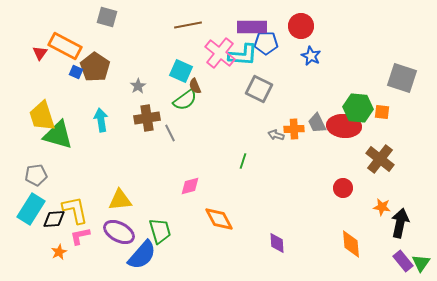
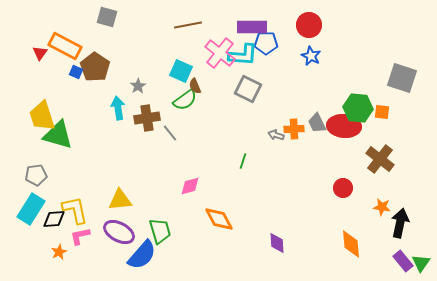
red circle at (301, 26): moved 8 px right, 1 px up
gray square at (259, 89): moved 11 px left
cyan arrow at (101, 120): moved 17 px right, 12 px up
gray line at (170, 133): rotated 12 degrees counterclockwise
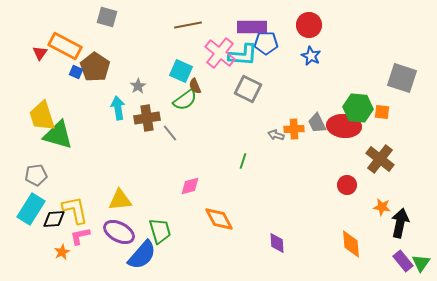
red circle at (343, 188): moved 4 px right, 3 px up
orange star at (59, 252): moved 3 px right
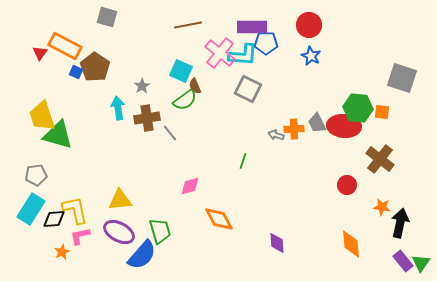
gray star at (138, 86): moved 4 px right
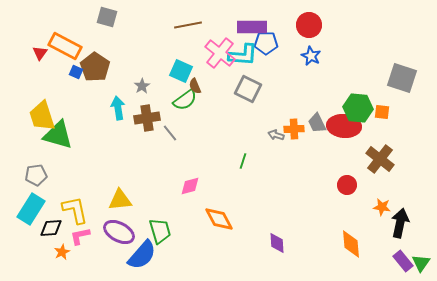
black diamond at (54, 219): moved 3 px left, 9 px down
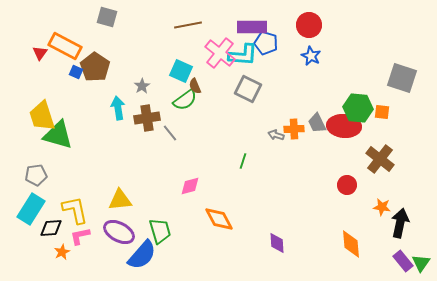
blue pentagon at (266, 43): rotated 15 degrees clockwise
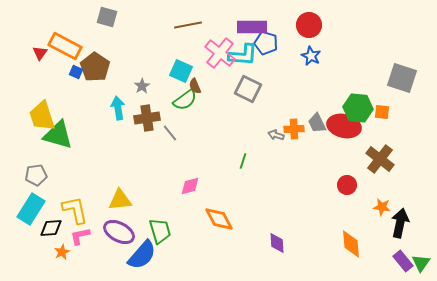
red ellipse at (344, 126): rotated 8 degrees clockwise
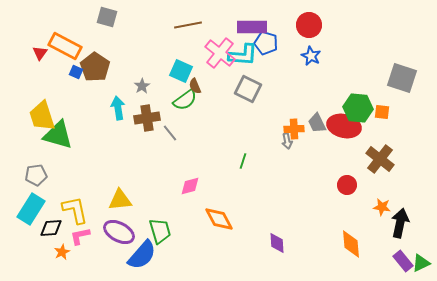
gray arrow at (276, 135): moved 11 px right, 6 px down; rotated 119 degrees counterclockwise
green triangle at (421, 263): rotated 30 degrees clockwise
